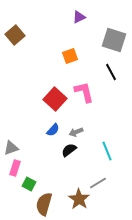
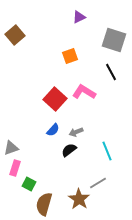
pink L-shape: rotated 45 degrees counterclockwise
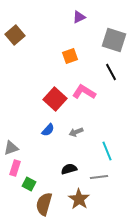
blue semicircle: moved 5 px left
black semicircle: moved 19 px down; rotated 21 degrees clockwise
gray line: moved 1 px right, 6 px up; rotated 24 degrees clockwise
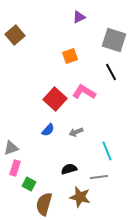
brown star: moved 1 px right, 2 px up; rotated 20 degrees counterclockwise
